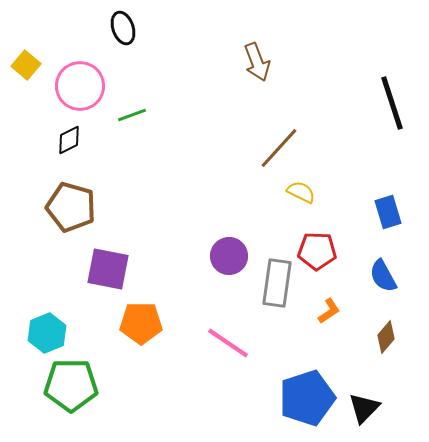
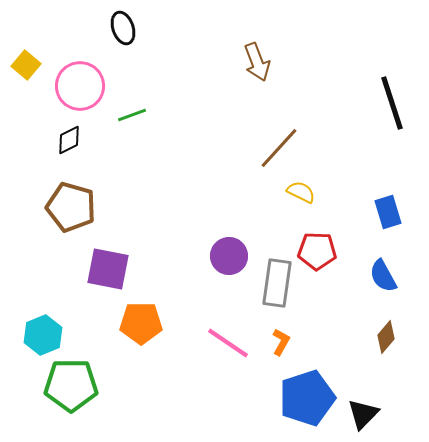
orange L-shape: moved 48 px left, 31 px down; rotated 28 degrees counterclockwise
cyan hexagon: moved 4 px left, 2 px down
black triangle: moved 1 px left, 6 px down
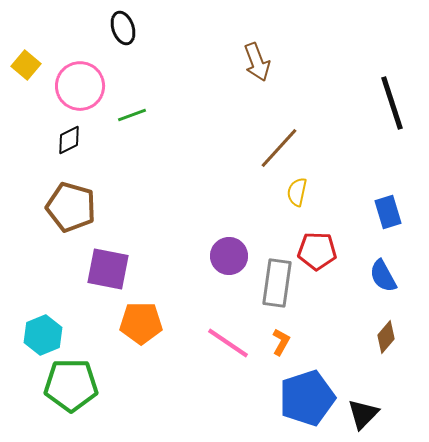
yellow semicircle: moved 4 px left; rotated 104 degrees counterclockwise
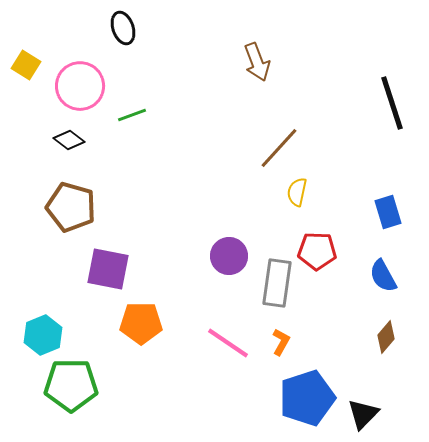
yellow square: rotated 8 degrees counterclockwise
black diamond: rotated 64 degrees clockwise
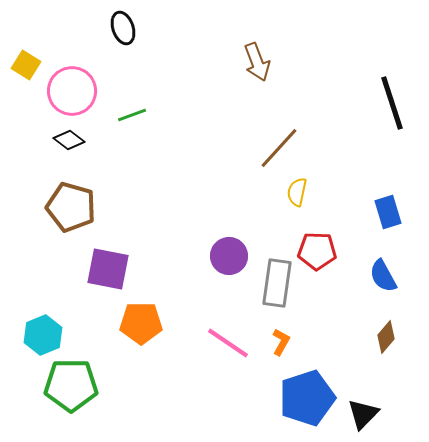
pink circle: moved 8 px left, 5 px down
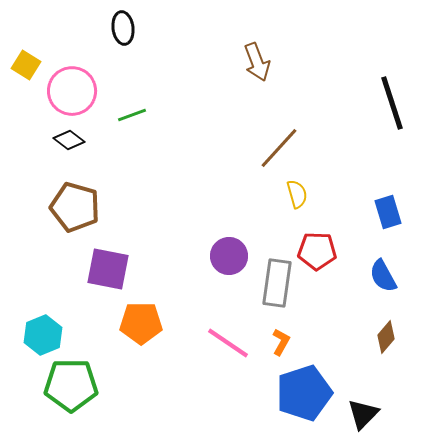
black ellipse: rotated 12 degrees clockwise
yellow semicircle: moved 2 px down; rotated 152 degrees clockwise
brown pentagon: moved 4 px right
blue pentagon: moved 3 px left, 5 px up
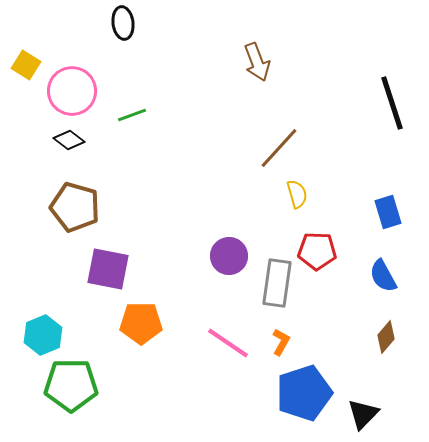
black ellipse: moved 5 px up
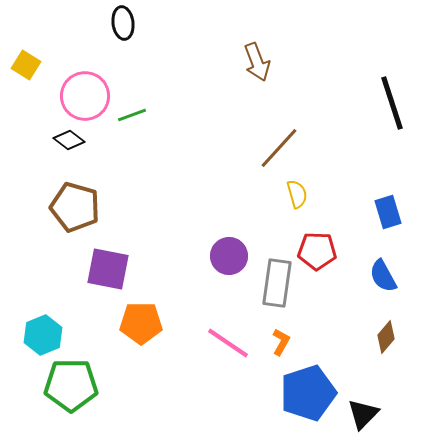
pink circle: moved 13 px right, 5 px down
blue pentagon: moved 4 px right
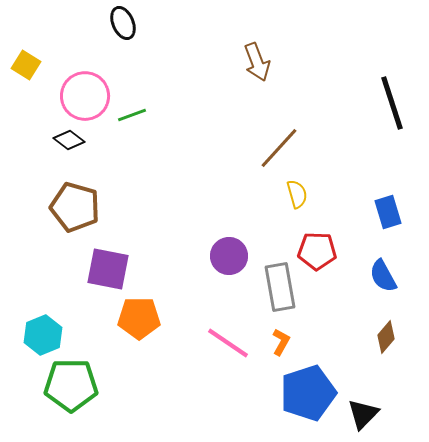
black ellipse: rotated 16 degrees counterclockwise
gray rectangle: moved 3 px right, 4 px down; rotated 18 degrees counterclockwise
orange pentagon: moved 2 px left, 5 px up
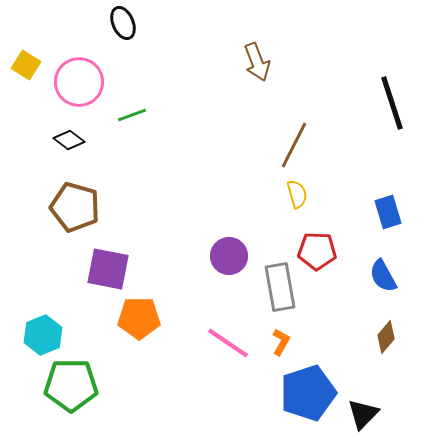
pink circle: moved 6 px left, 14 px up
brown line: moved 15 px right, 3 px up; rotated 15 degrees counterclockwise
